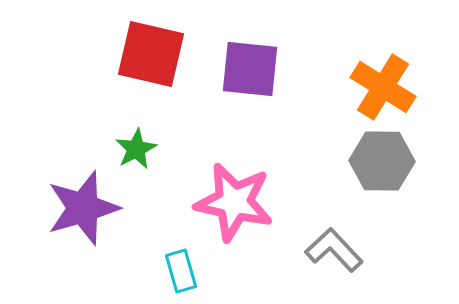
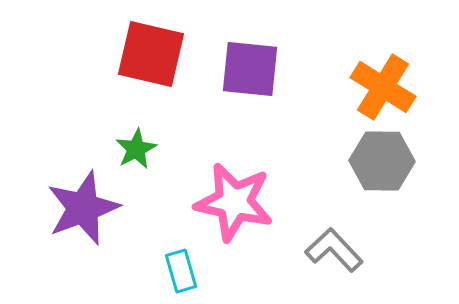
purple star: rotated 4 degrees counterclockwise
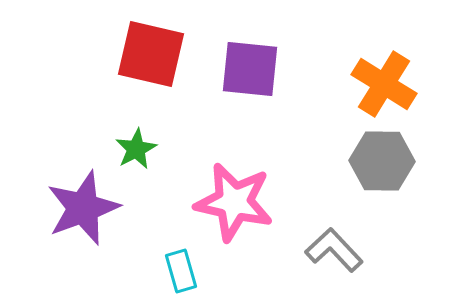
orange cross: moved 1 px right, 3 px up
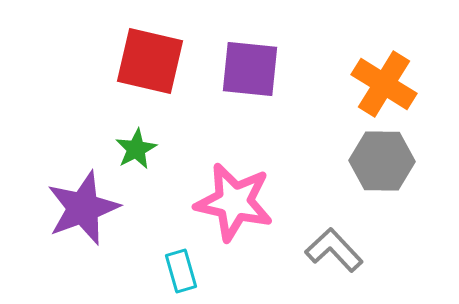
red square: moved 1 px left, 7 px down
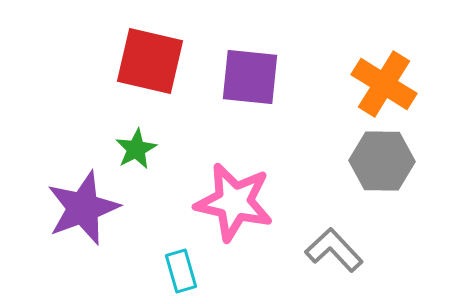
purple square: moved 8 px down
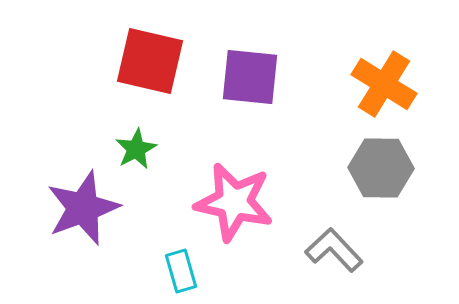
gray hexagon: moved 1 px left, 7 px down
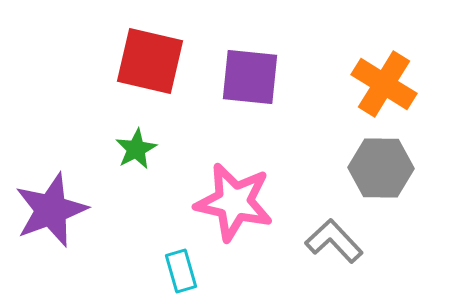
purple star: moved 32 px left, 2 px down
gray L-shape: moved 9 px up
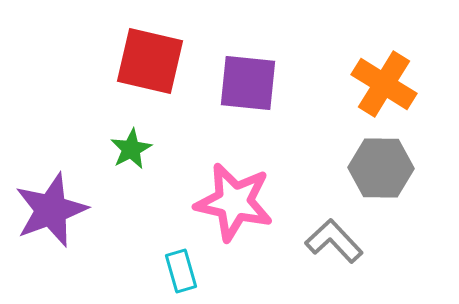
purple square: moved 2 px left, 6 px down
green star: moved 5 px left
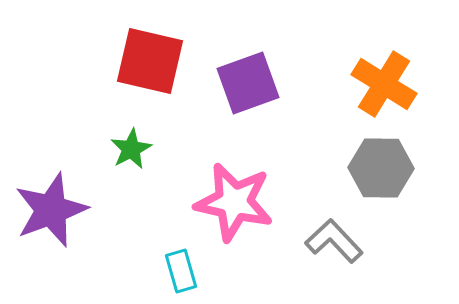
purple square: rotated 26 degrees counterclockwise
